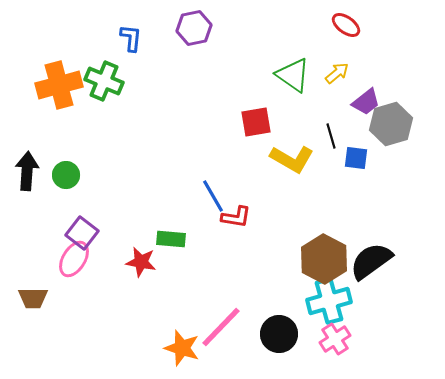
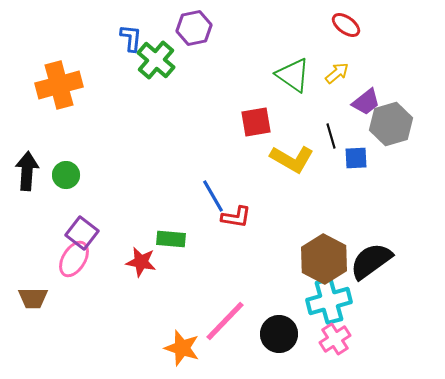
green cross: moved 52 px right, 21 px up; rotated 18 degrees clockwise
blue square: rotated 10 degrees counterclockwise
pink line: moved 4 px right, 6 px up
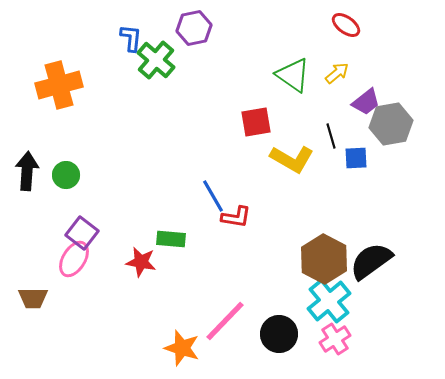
gray hexagon: rotated 6 degrees clockwise
cyan cross: rotated 24 degrees counterclockwise
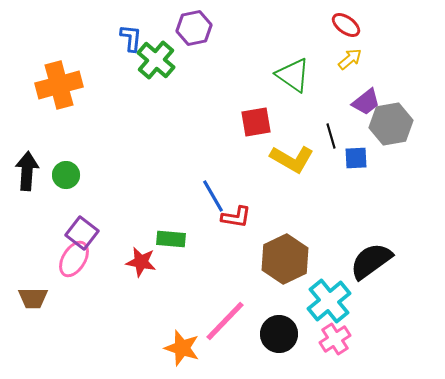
yellow arrow: moved 13 px right, 14 px up
brown hexagon: moved 39 px left; rotated 6 degrees clockwise
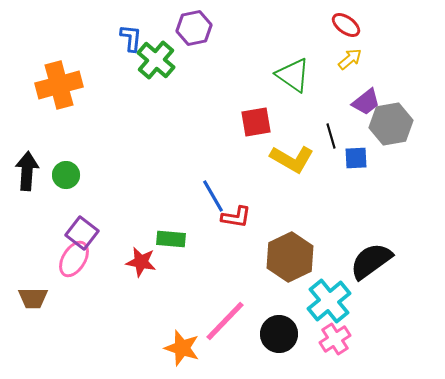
brown hexagon: moved 5 px right, 2 px up
